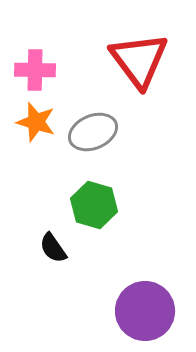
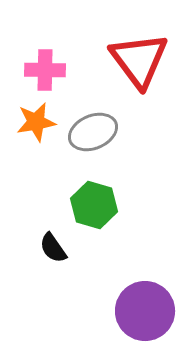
pink cross: moved 10 px right
orange star: rotated 27 degrees counterclockwise
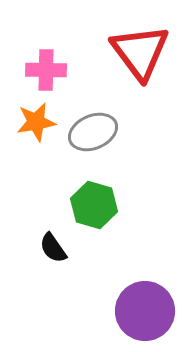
red triangle: moved 1 px right, 8 px up
pink cross: moved 1 px right
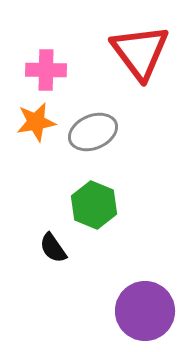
green hexagon: rotated 6 degrees clockwise
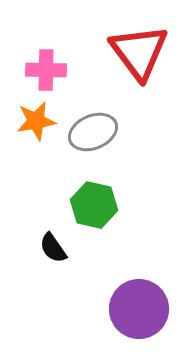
red triangle: moved 1 px left
orange star: moved 1 px up
green hexagon: rotated 9 degrees counterclockwise
purple circle: moved 6 px left, 2 px up
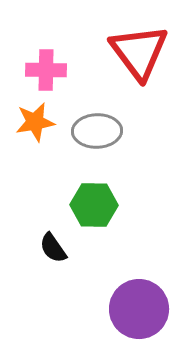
orange star: moved 1 px left, 1 px down
gray ellipse: moved 4 px right, 1 px up; rotated 21 degrees clockwise
green hexagon: rotated 12 degrees counterclockwise
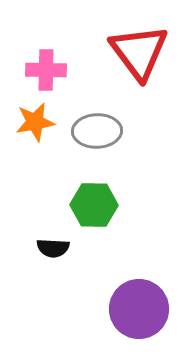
black semicircle: rotated 52 degrees counterclockwise
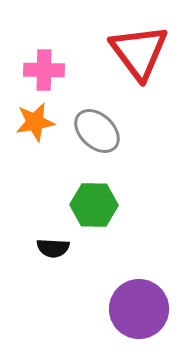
pink cross: moved 2 px left
gray ellipse: rotated 45 degrees clockwise
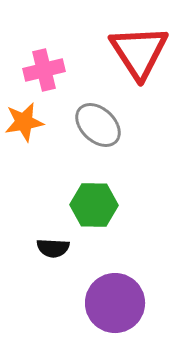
red triangle: rotated 4 degrees clockwise
pink cross: rotated 15 degrees counterclockwise
orange star: moved 11 px left
gray ellipse: moved 1 px right, 6 px up
purple circle: moved 24 px left, 6 px up
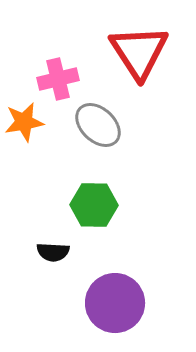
pink cross: moved 14 px right, 9 px down
black semicircle: moved 4 px down
